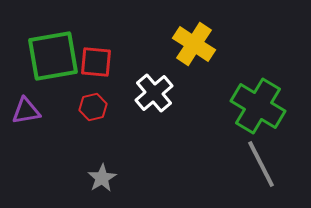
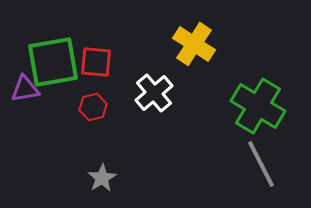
green square: moved 6 px down
purple triangle: moved 1 px left, 22 px up
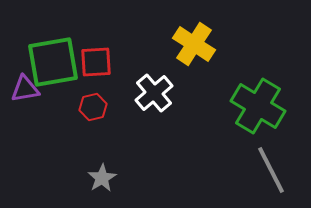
red square: rotated 8 degrees counterclockwise
gray line: moved 10 px right, 6 px down
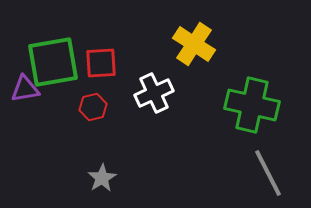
red square: moved 5 px right, 1 px down
white cross: rotated 15 degrees clockwise
green cross: moved 6 px left, 1 px up; rotated 18 degrees counterclockwise
gray line: moved 3 px left, 3 px down
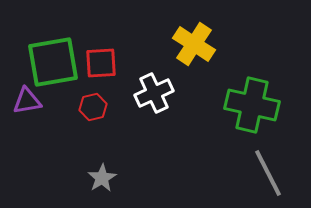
purple triangle: moved 2 px right, 12 px down
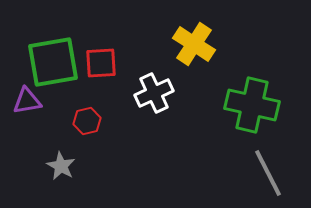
red hexagon: moved 6 px left, 14 px down
gray star: moved 41 px left, 12 px up; rotated 12 degrees counterclockwise
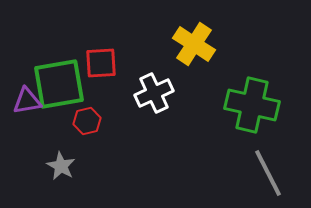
green square: moved 6 px right, 22 px down
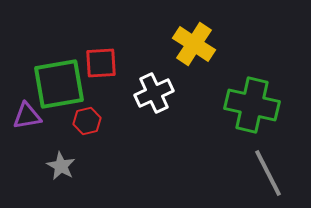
purple triangle: moved 15 px down
